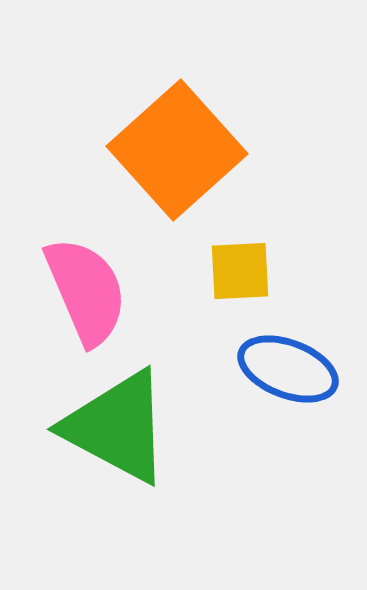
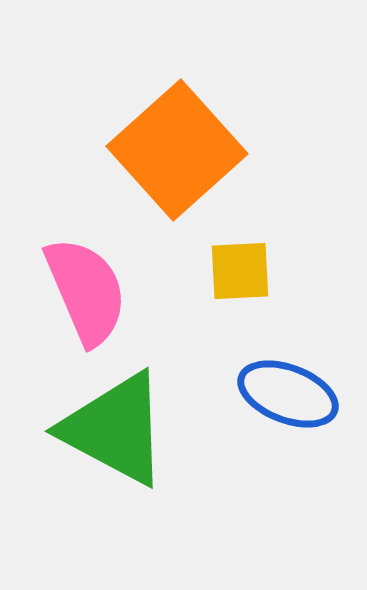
blue ellipse: moved 25 px down
green triangle: moved 2 px left, 2 px down
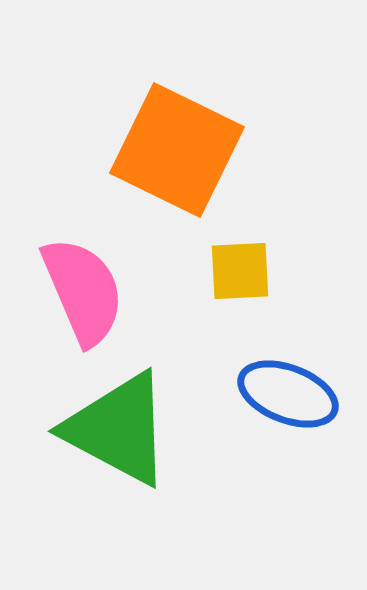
orange square: rotated 22 degrees counterclockwise
pink semicircle: moved 3 px left
green triangle: moved 3 px right
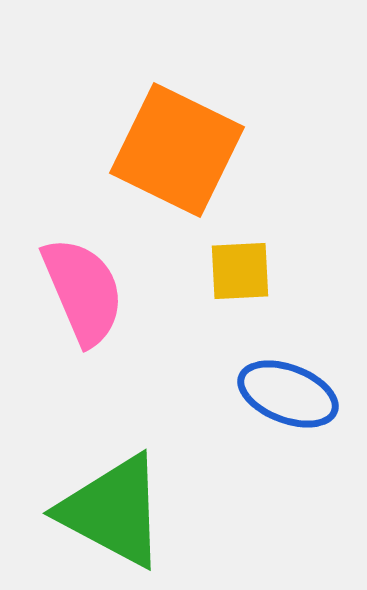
green triangle: moved 5 px left, 82 px down
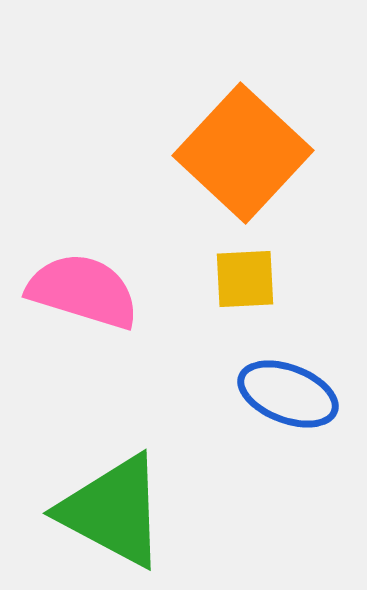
orange square: moved 66 px right, 3 px down; rotated 17 degrees clockwise
yellow square: moved 5 px right, 8 px down
pink semicircle: rotated 50 degrees counterclockwise
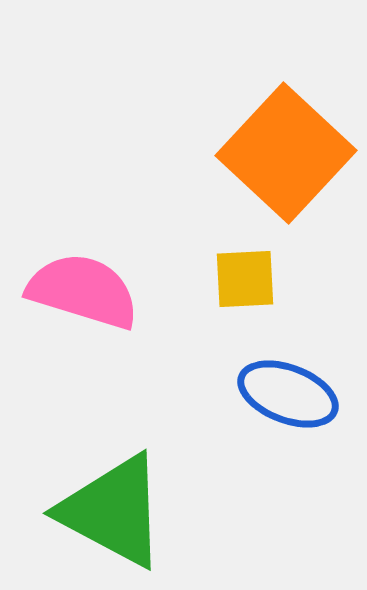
orange square: moved 43 px right
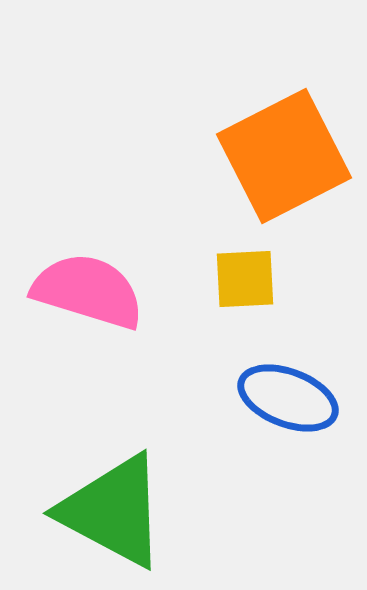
orange square: moved 2 px left, 3 px down; rotated 20 degrees clockwise
pink semicircle: moved 5 px right
blue ellipse: moved 4 px down
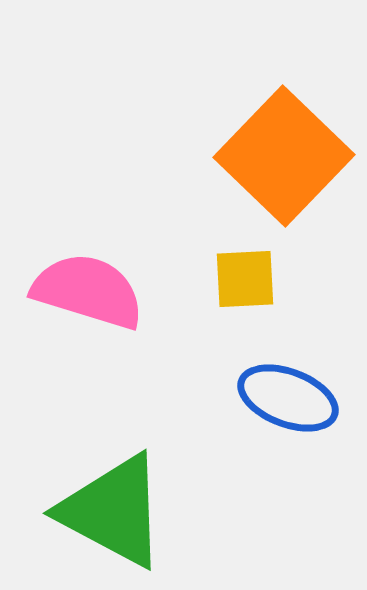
orange square: rotated 19 degrees counterclockwise
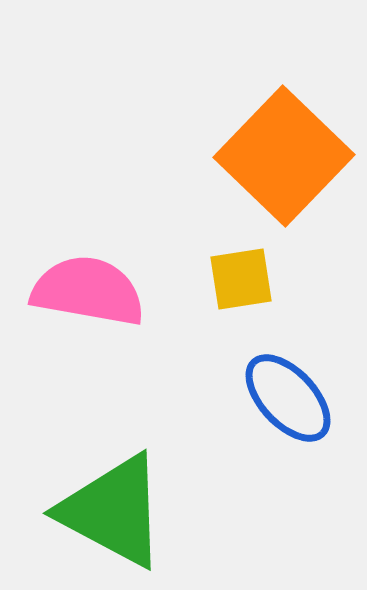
yellow square: moved 4 px left; rotated 6 degrees counterclockwise
pink semicircle: rotated 7 degrees counterclockwise
blue ellipse: rotated 26 degrees clockwise
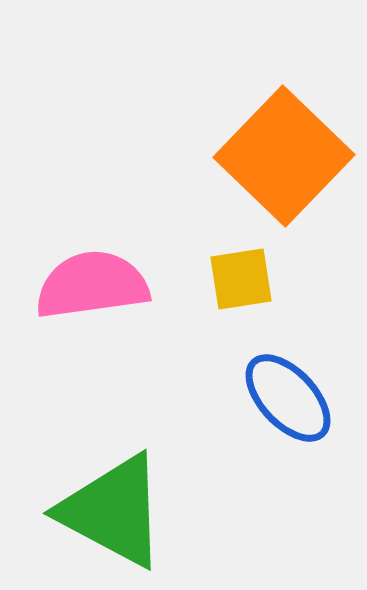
pink semicircle: moved 4 px right, 6 px up; rotated 18 degrees counterclockwise
